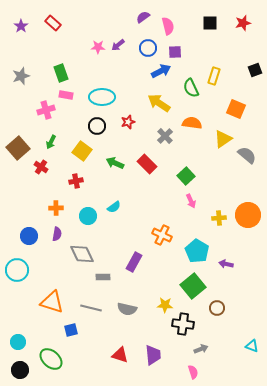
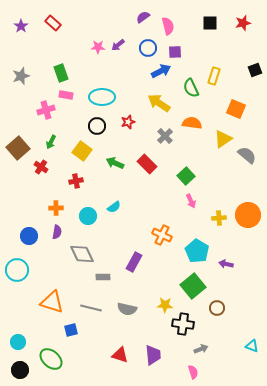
purple semicircle at (57, 234): moved 2 px up
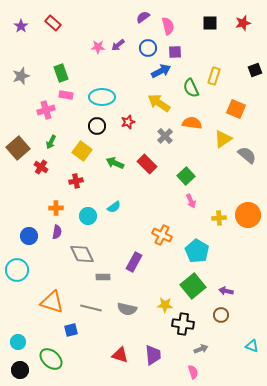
purple arrow at (226, 264): moved 27 px down
brown circle at (217, 308): moved 4 px right, 7 px down
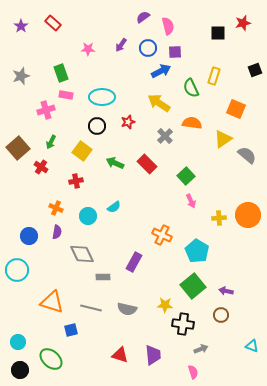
black square at (210, 23): moved 8 px right, 10 px down
purple arrow at (118, 45): moved 3 px right; rotated 16 degrees counterclockwise
pink star at (98, 47): moved 10 px left, 2 px down
orange cross at (56, 208): rotated 24 degrees clockwise
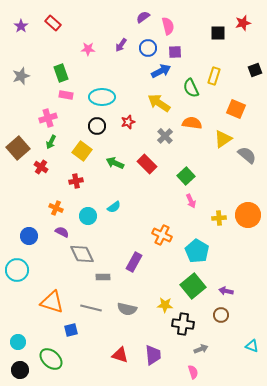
pink cross at (46, 110): moved 2 px right, 8 px down
purple semicircle at (57, 232): moved 5 px right; rotated 72 degrees counterclockwise
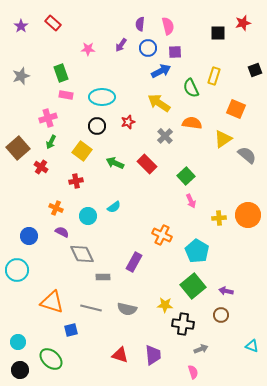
purple semicircle at (143, 17): moved 3 px left, 7 px down; rotated 48 degrees counterclockwise
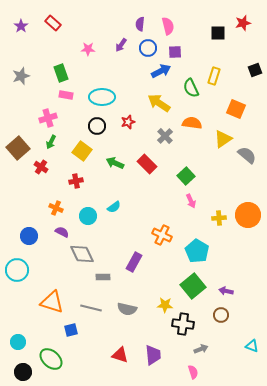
black circle at (20, 370): moved 3 px right, 2 px down
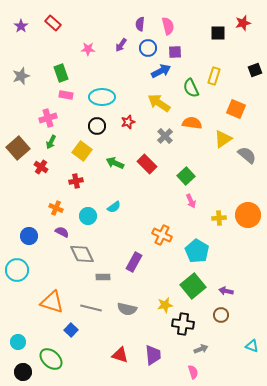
yellow star at (165, 305): rotated 14 degrees counterclockwise
blue square at (71, 330): rotated 32 degrees counterclockwise
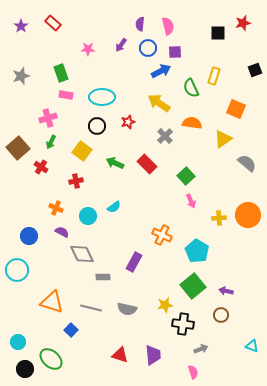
gray semicircle at (247, 155): moved 8 px down
black circle at (23, 372): moved 2 px right, 3 px up
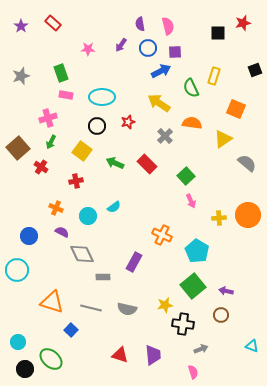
purple semicircle at (140, 24): rotated 16 degrees counterclockwise
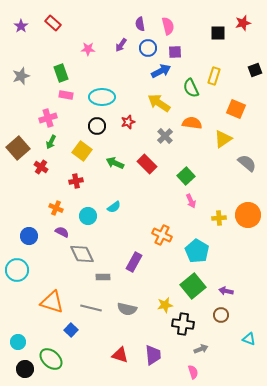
cyan triangle at (252, 346): moved 3 px left, 7 px up
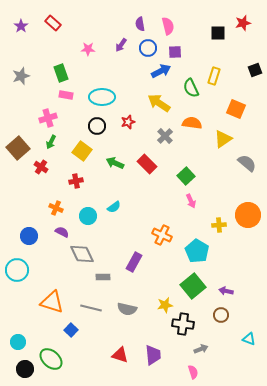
yellow cross at (219, 218): moved 7 px down
